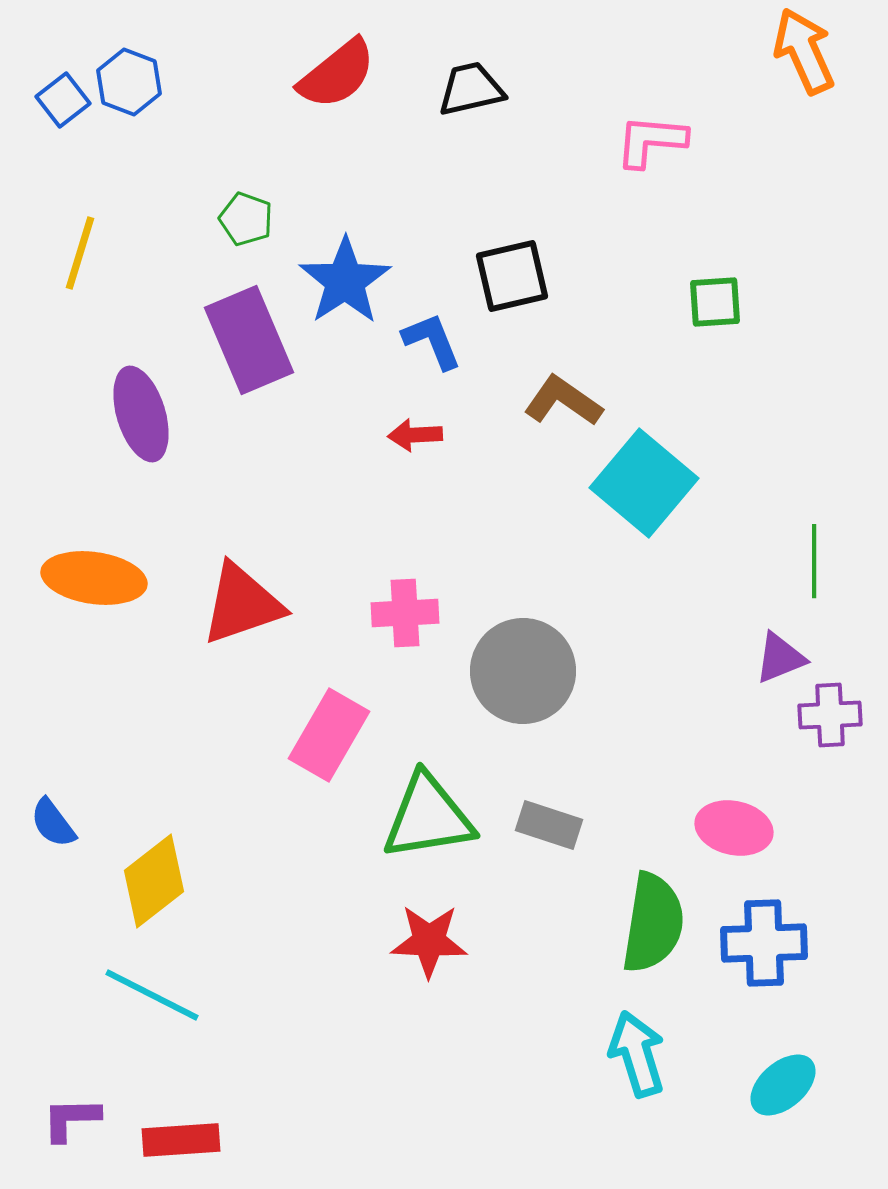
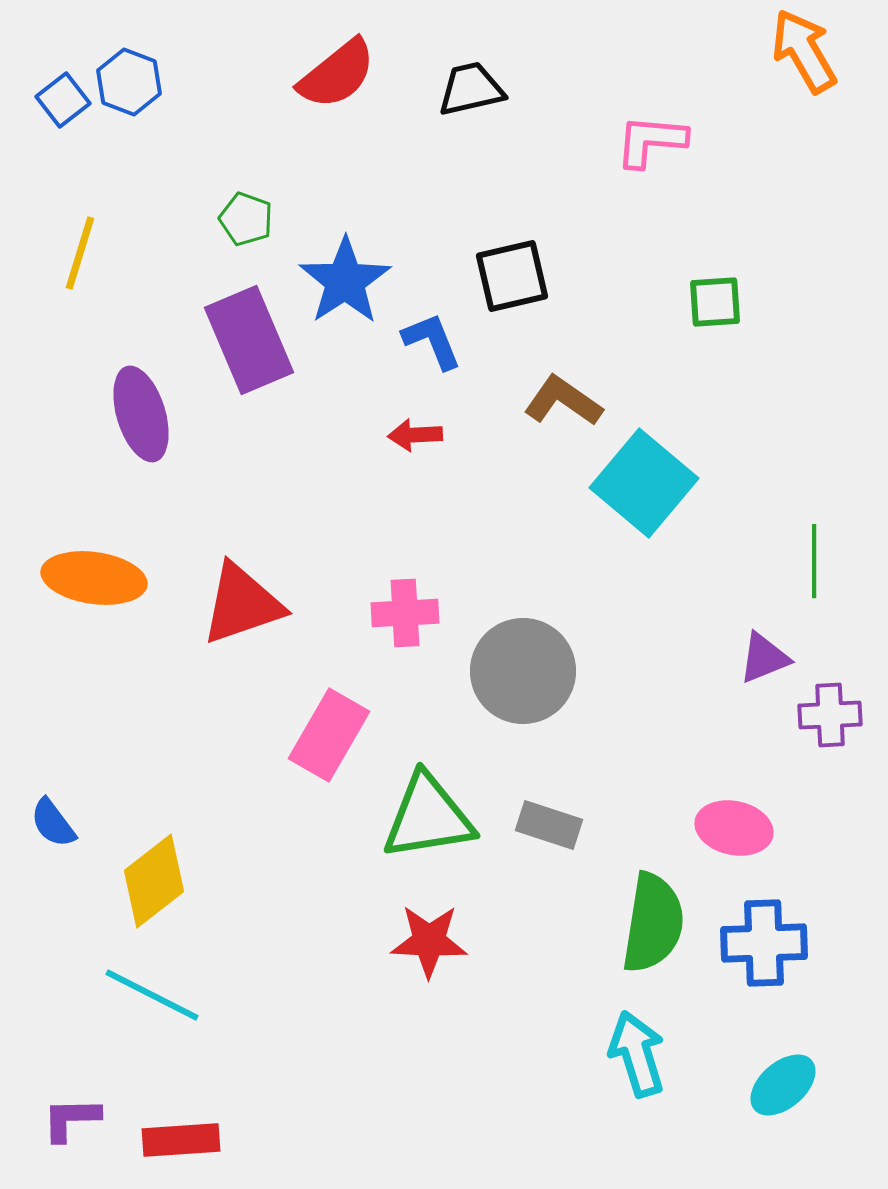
orange arrow: rotated 6 degrees counterclockwise
purple triangle: moved 16 px left
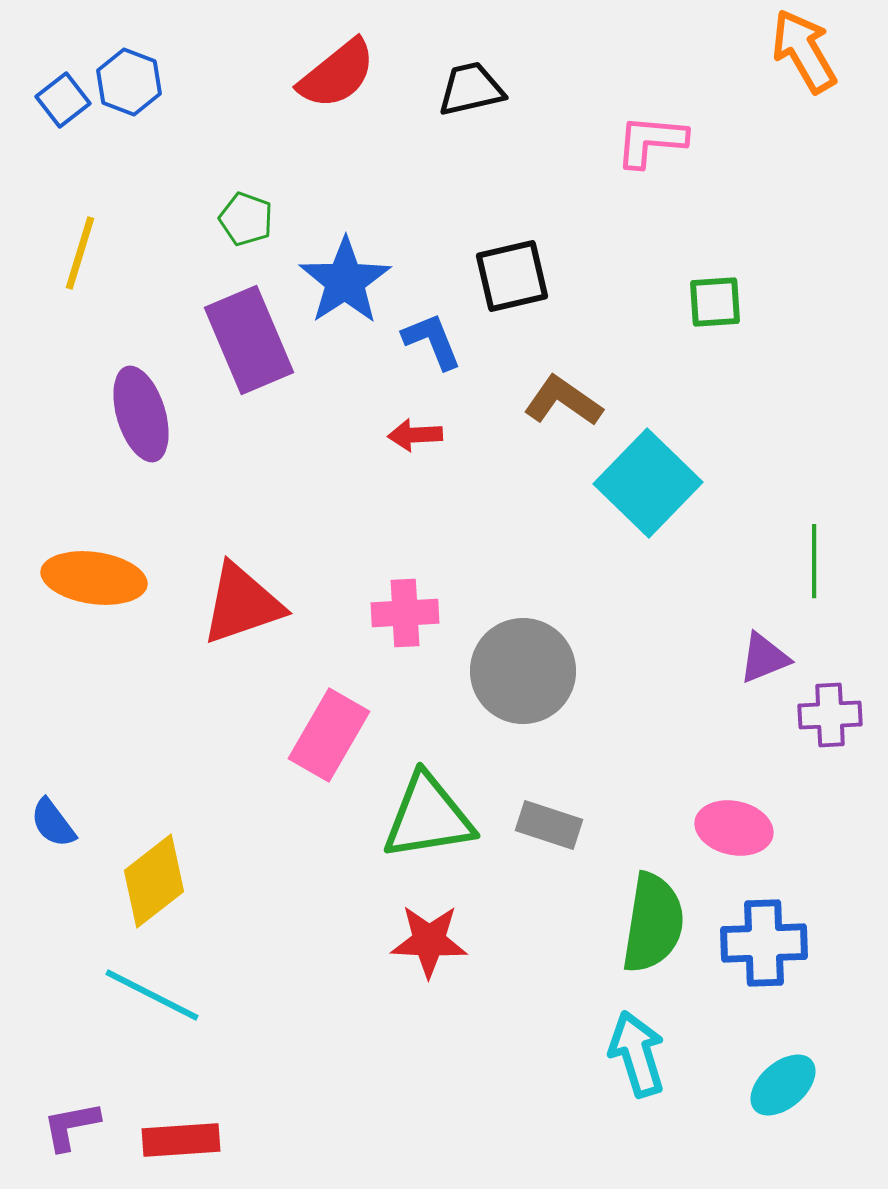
cyan square: moved 4 px right; rotated 4 degrees clockwise
purple L-shape: moved 7 px down; rotated 10 degrees counterclockwise
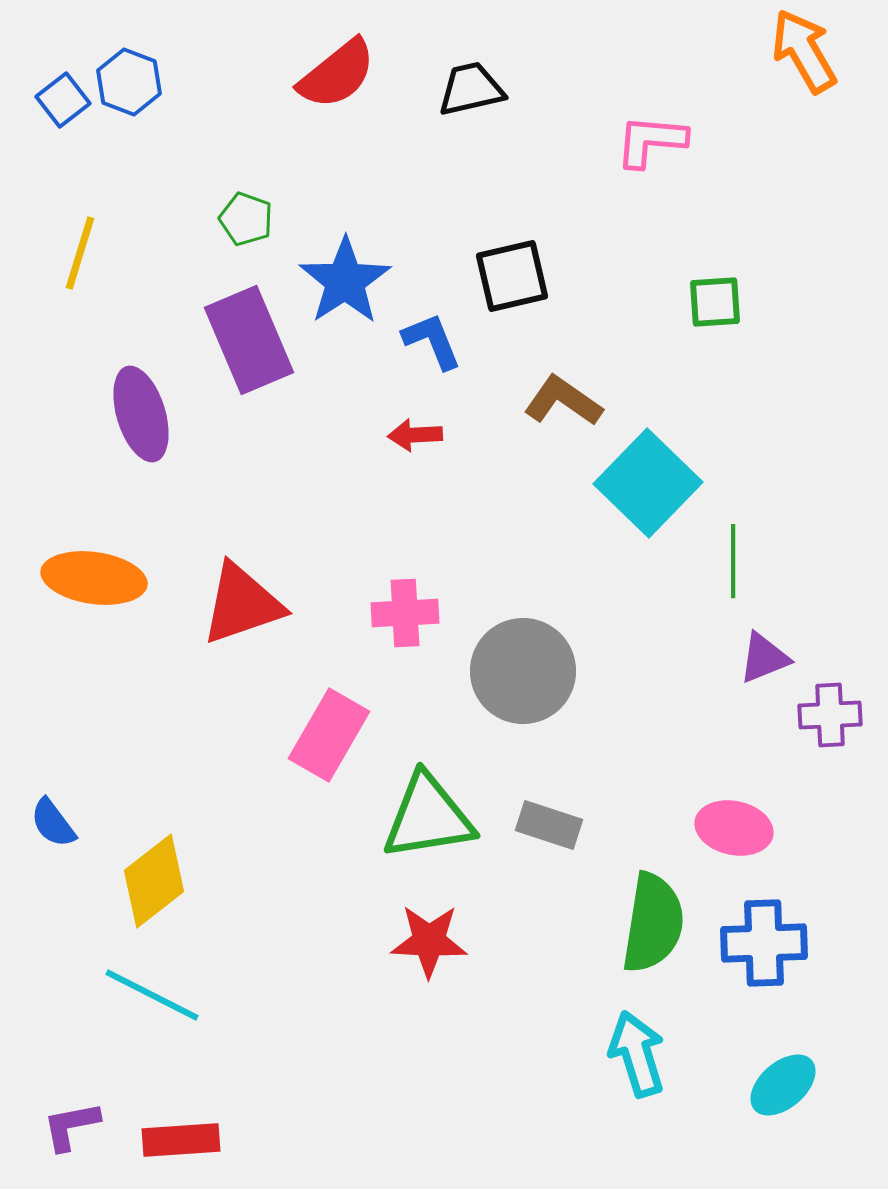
green line: moved 81 px left
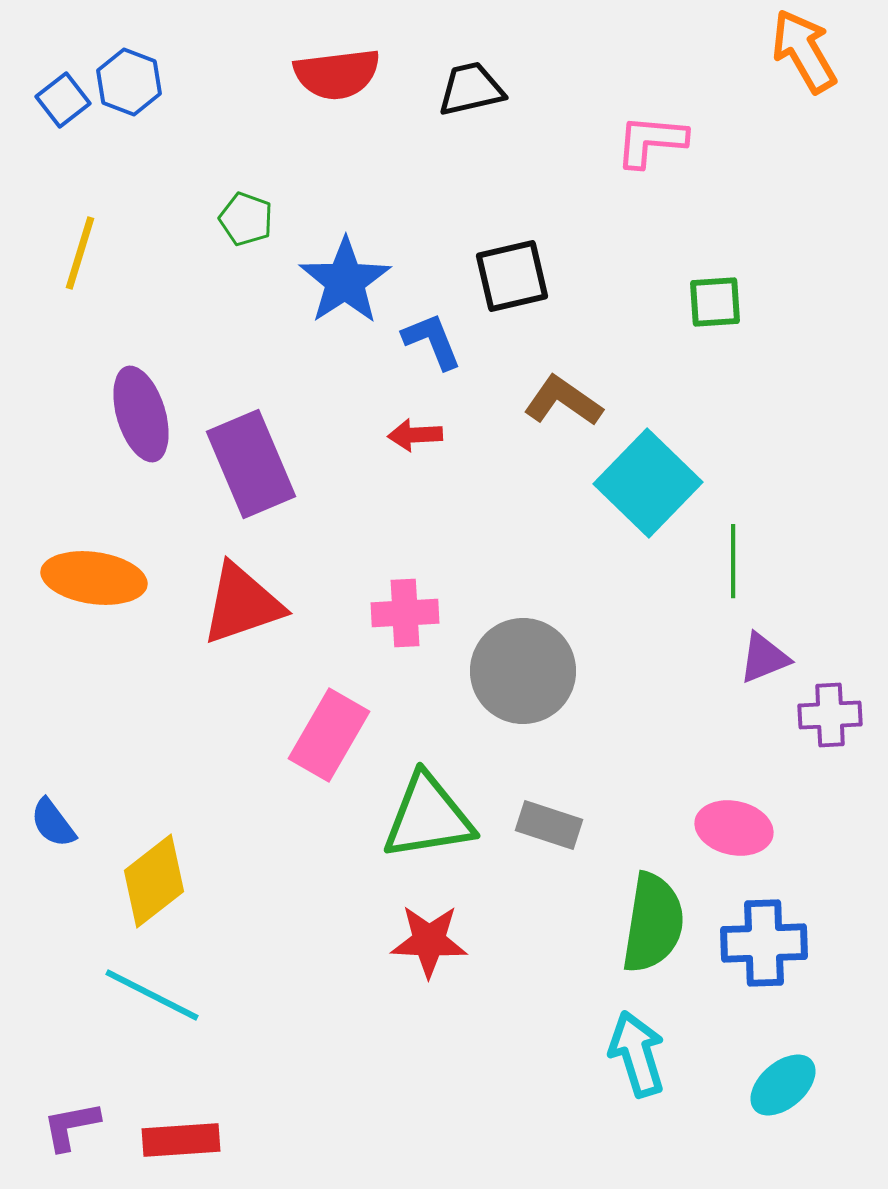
red semicircle: rotated 32 degrees clockwise
purple rectangle: moved 2 px right, 124 px down
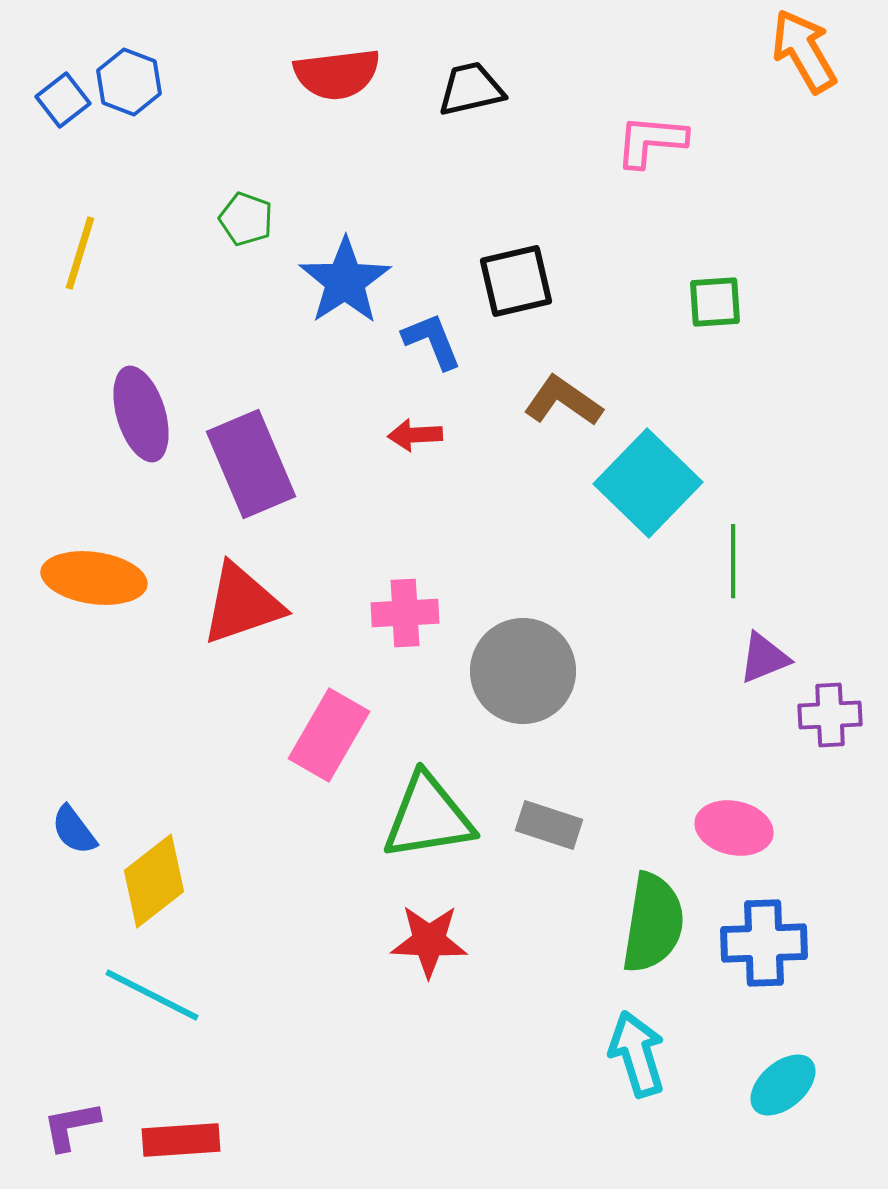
black square: moved 4 px right, 5 px down
blue semicircle: moved 21 px right, 7 px down
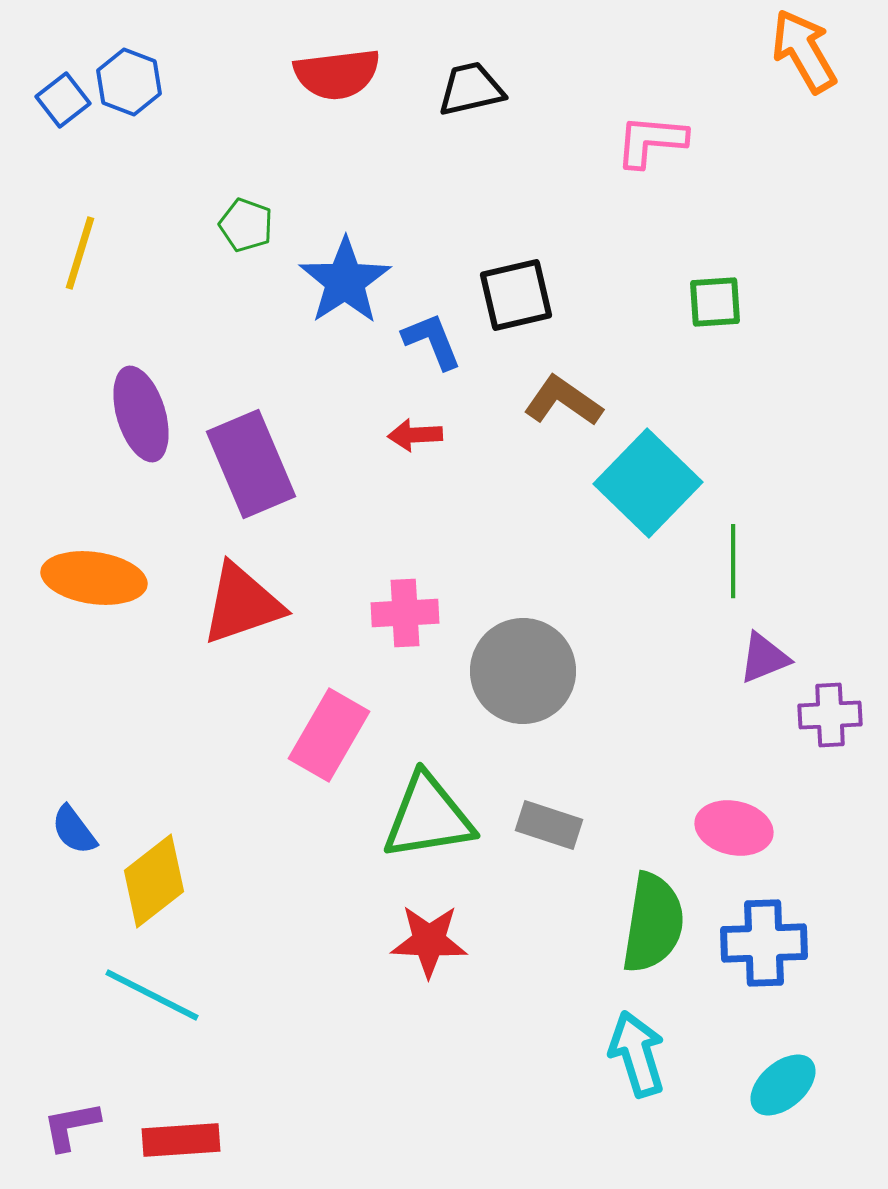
green pentagon: moved 6 px down
black square: moved 14 px down
